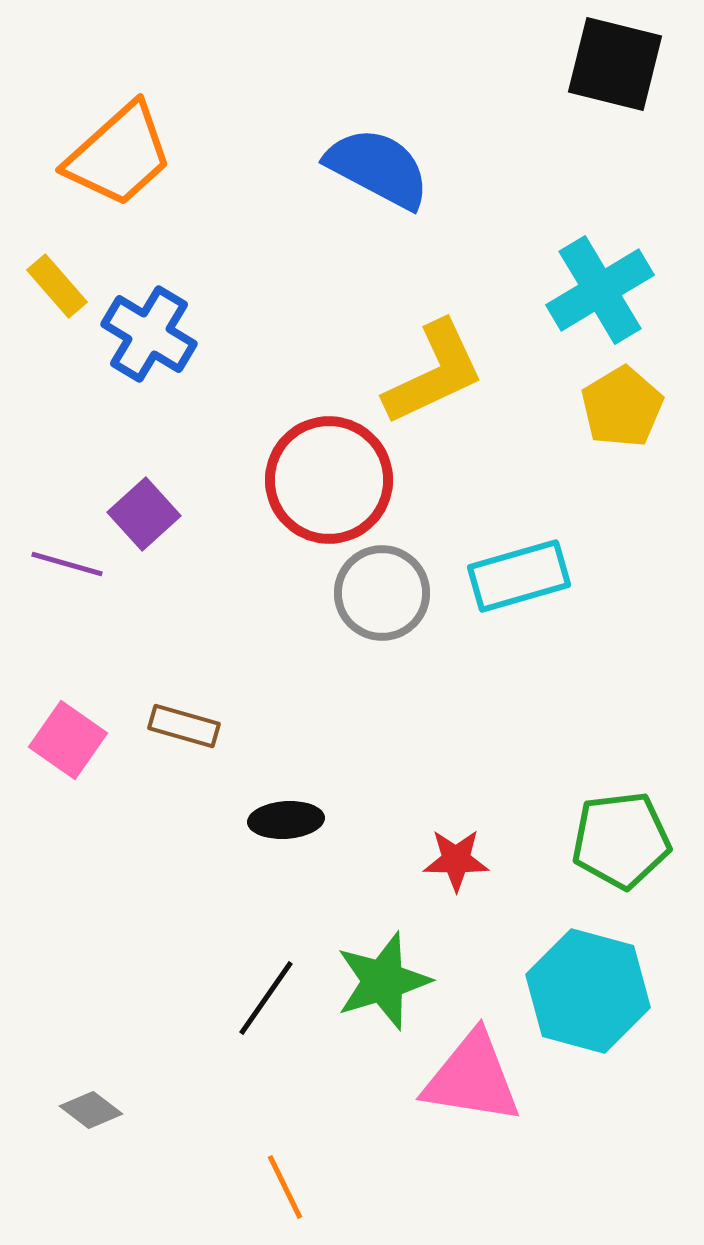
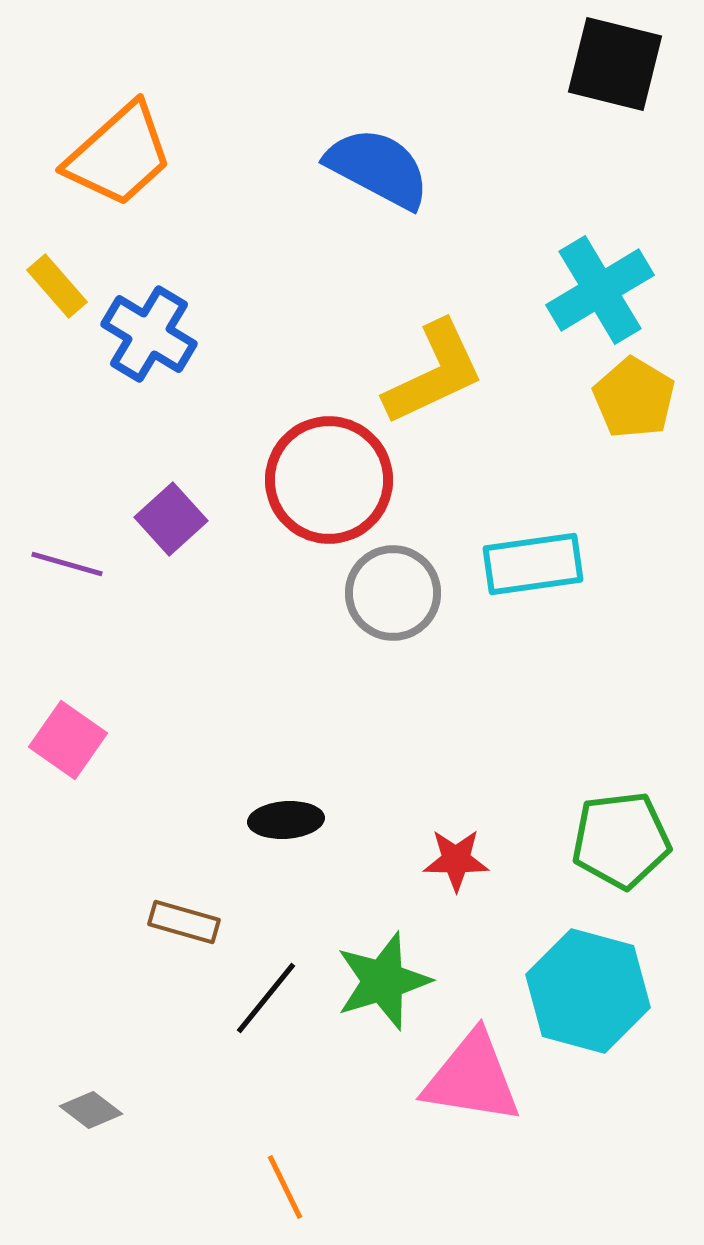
yellow pentagon: moved 12 px right, 9 px up; rotated 10 degrees counterclockwise
purple square: moved 27 px right, 5 px down
cyan rectangle: moved 14 px right, 12 px up; rotated 8 degrees clockwise
gray circle: moved 11 px right
brown rectangle: moved 196 px down
black line: rotated 4 degrees clockwise
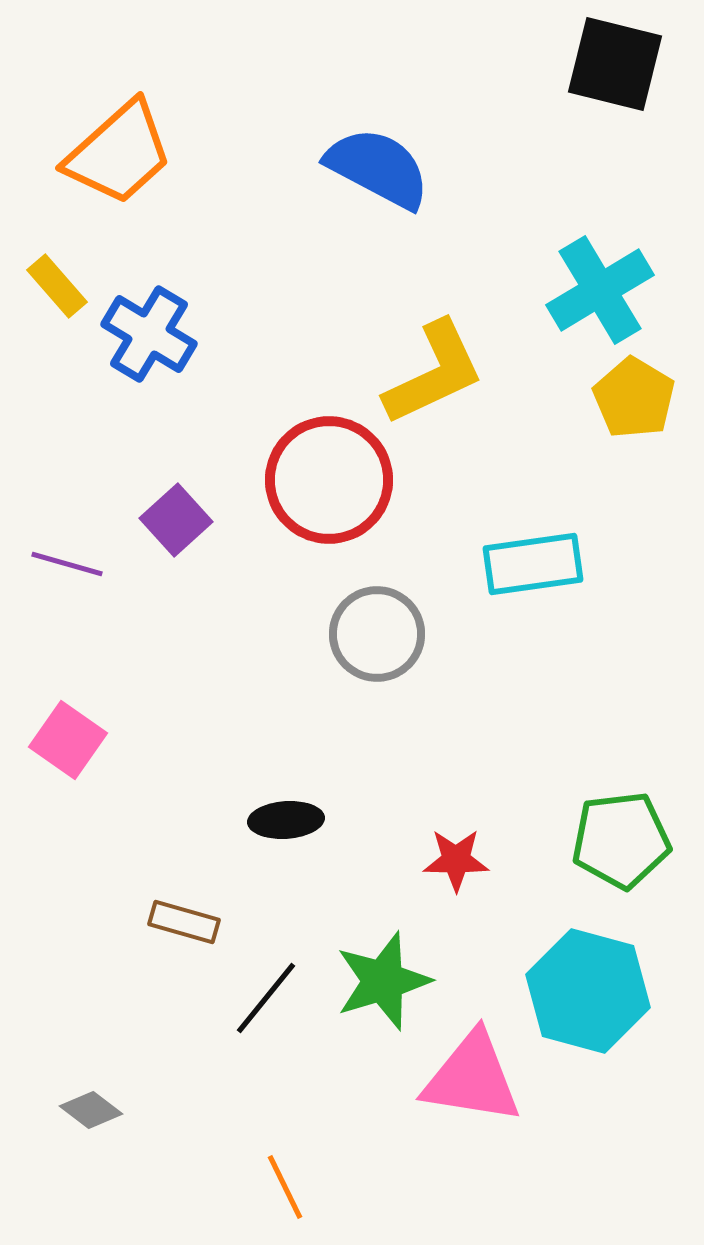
orange trapezoid: moved 2 px up
purple square: moved 5 px right, 1 px down
gray circle: moved 16 px left, 41 px down
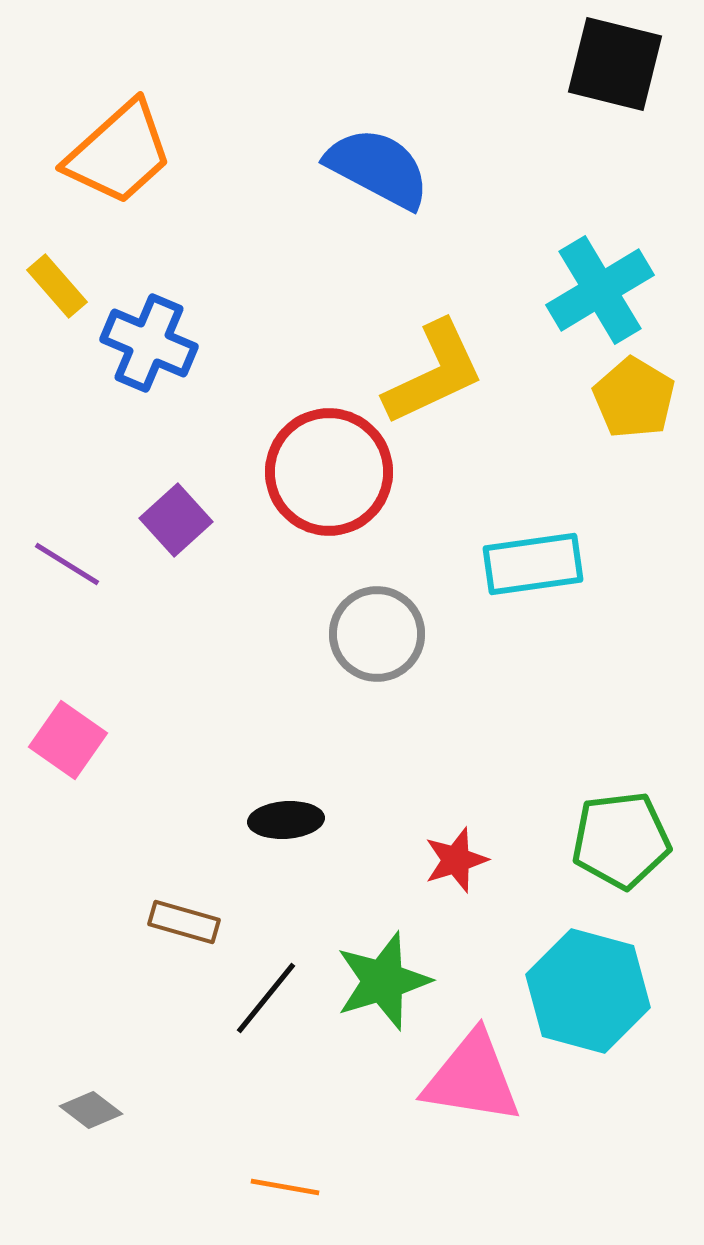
blue cross: moved 9 px down; rotated 8 degrees counterclockwise
red circle: moved 8 px up
purple line: rotated 16 degrees clockwise
red star: rotated 18 degrees counterclockwise
orange line: rotated 54 degrees counterclockwise
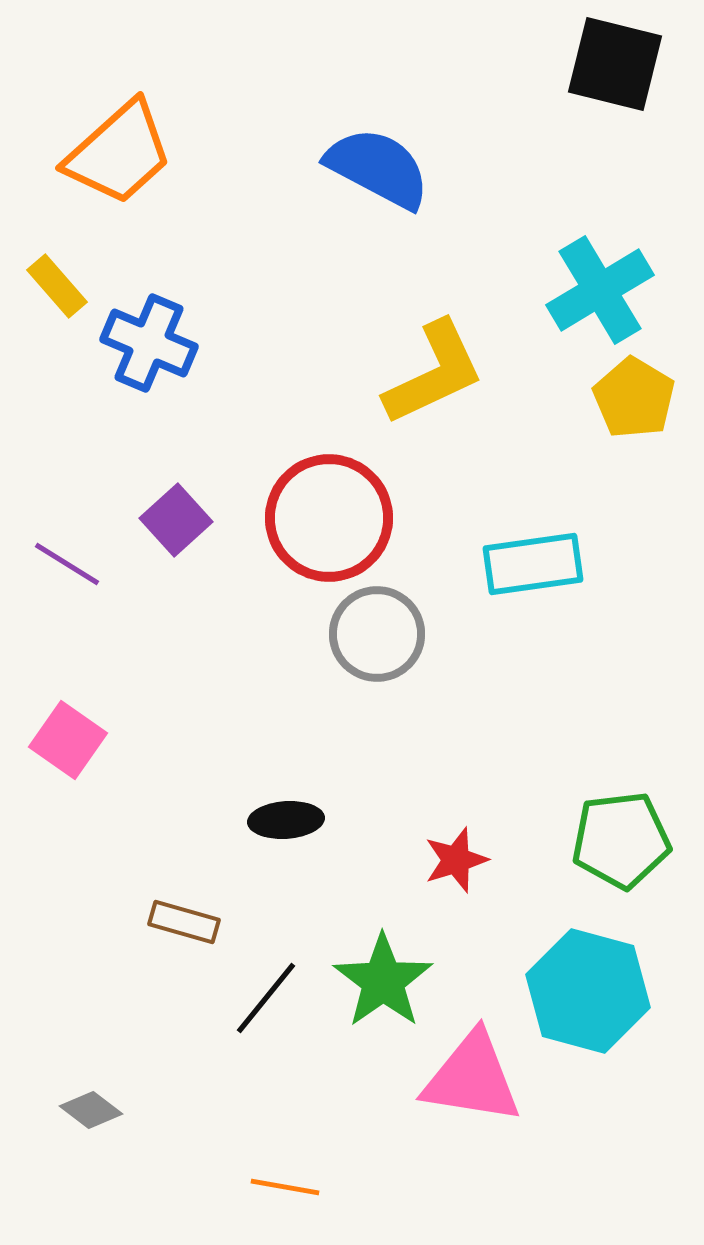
red circle: moved 46 px down
green star: rotated 18 degrees counterclockwise
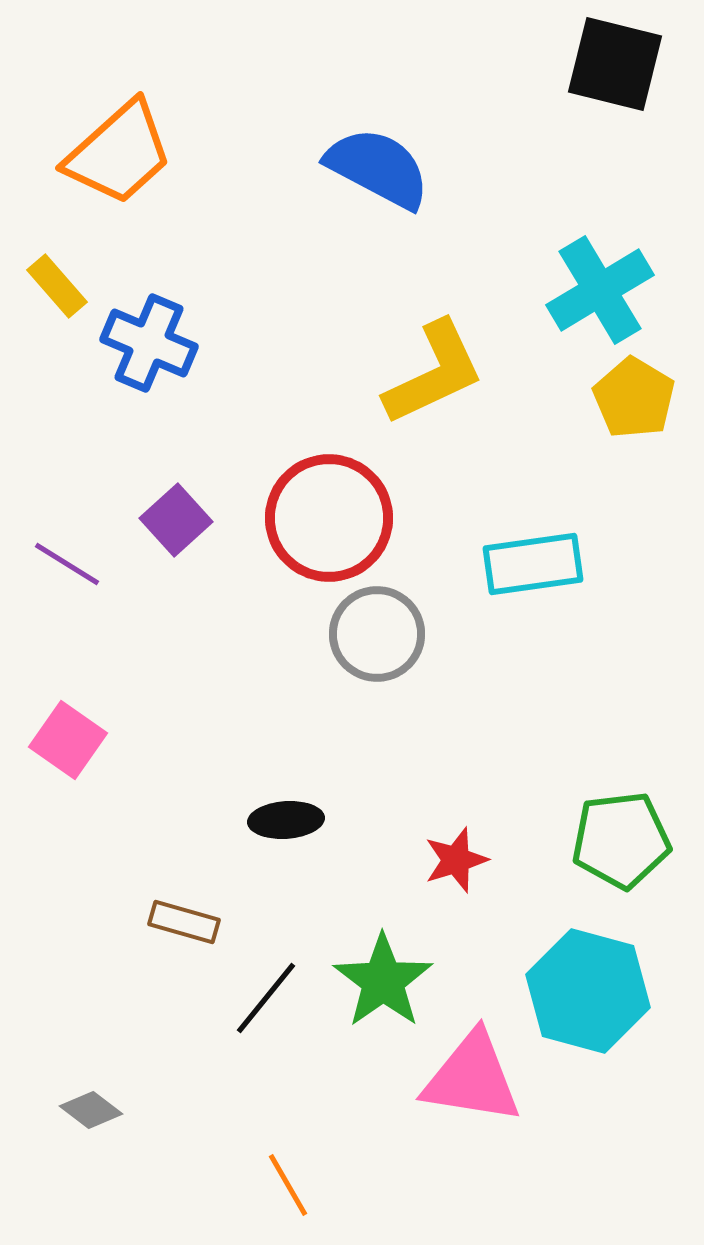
orange line: moved 3 px right, 2 px up; rotated 50 degrees clockwise
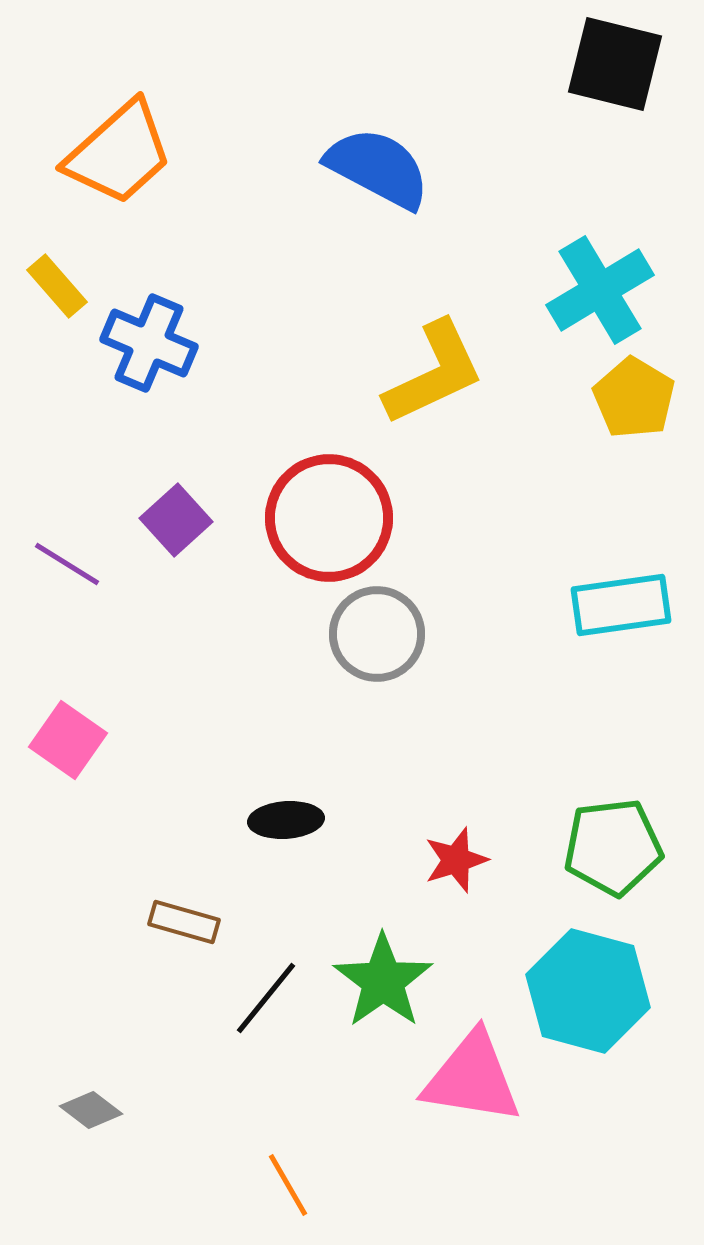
cyan rectangle: moved 88 px right, 41 px down
green pentagon: moved 8 px left, 7 px down
